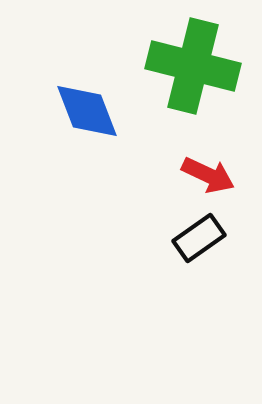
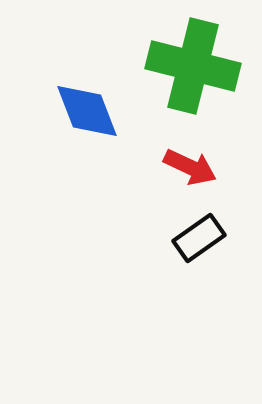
red arrow: moved 18 px left, 8 px up
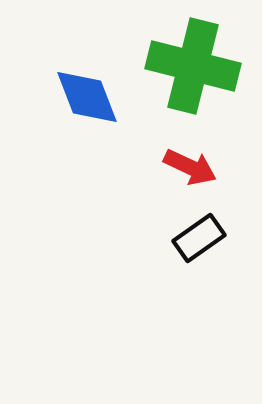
blue diamond: moved 14 px up
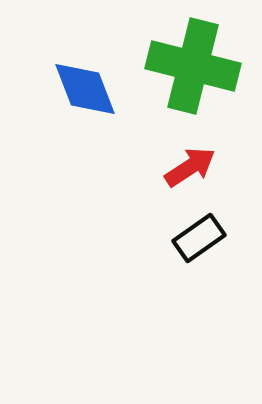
blue diamond: moved 2 px left, 8 px up
red arrow: rotated 58 degrees counterclockwise
